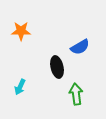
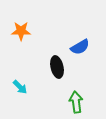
cyan arrow: rotated 70 degrees counterclockwise
green arrow: moved 8 px down
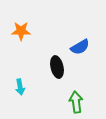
cyan arrow: rotated 35 degrees clockwise
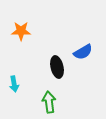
blue semicircle: moved 3 px right, 5 px down
cyan arrow: moved 6 px left, 3 px up
green arrow: moved 27 px left
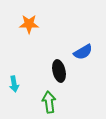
orange star: moved 8 px right, 7 px up
black ellipse: moved 2 px right, 4 px down
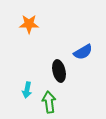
cyan arrow: moved 13 px right, 6 px down; rotated 21 degrees clockwise
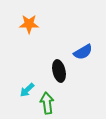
cyan arrow: rotated 35 degrees clockwise
green arrow: moved 2 px left, 1 px down
